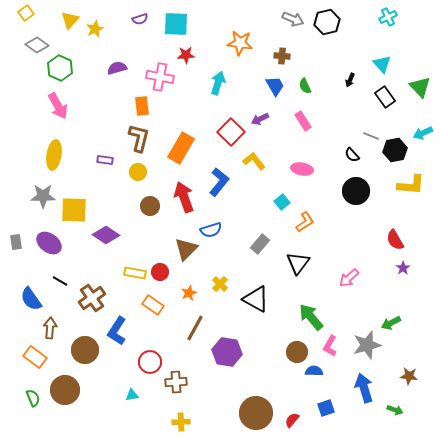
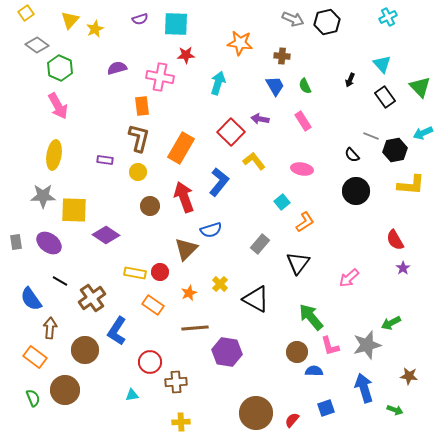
purple arrow at (260, 119): rotated 36 degrees clockwise
brown line at (195, 328): rotated 56 degrees clockwise
pink L-shape at (330, 346): rotated 45 degrees counterclockwise
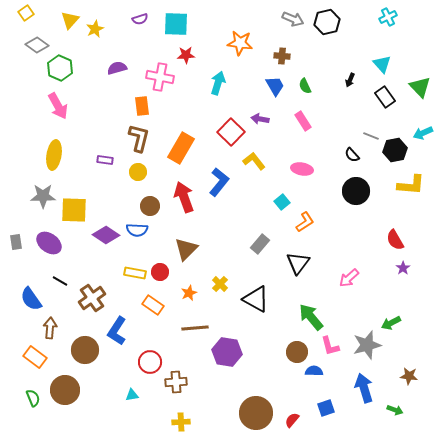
blue semicircle at (211, 230): moved 74 px left; rotated 20 degrees clockwise
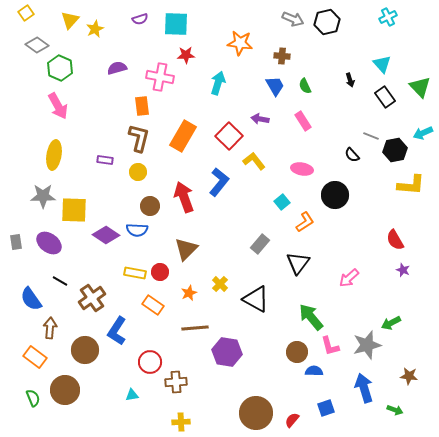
black arrow at (350, 80): rotated 40 degrees counterclockwise
red square at (231, 132): moved 2 px left, 4 px down
orange rectangle at (181, 148): moved 2 px right, 12 px up
black circle at (356, 191): moved 21 px left, 4 px down
purple star at (403, 268): moved 2 px down; rotated 16 degrees counterclockwise
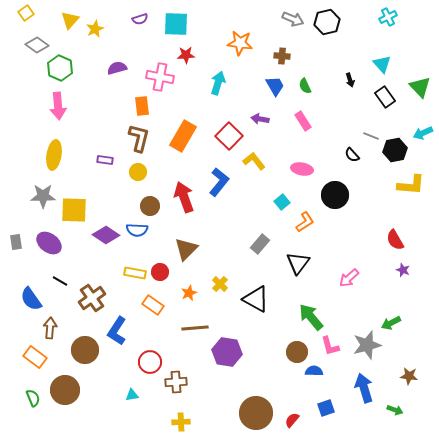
pink arrow at (58, 106): rotated 24 degrees clockwise
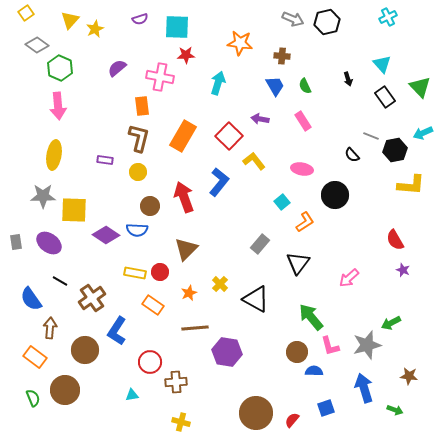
cyan square at (176, 24): moved 1 px right, 3 px down
purple semicircle at (117, 68): rotated 24 degrees counterclockwise
black arrow at (350, 80): moved 2 px left, 1 px up
yellow cross at (181, 422): rotated 18 degrees clockwise
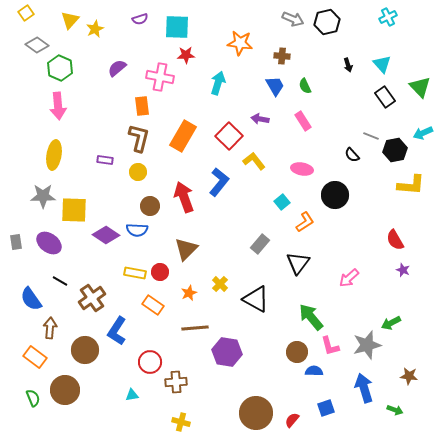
black arrow at (348, 79): moved 14 px up
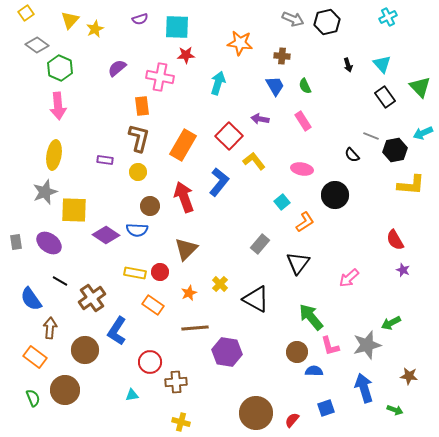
orange rectangle at (183, 136): moved 9 px down
gray star at (43, 196): moved 2 px right, 4 px up; rotated 20 degrees counterclockwise
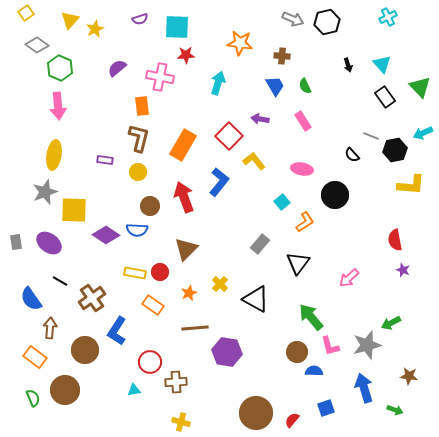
red semicircle at (395, 240): rotated 20 degrees clockwise
cyan triangle at (132, 395): moved 2 px right, 5 px up
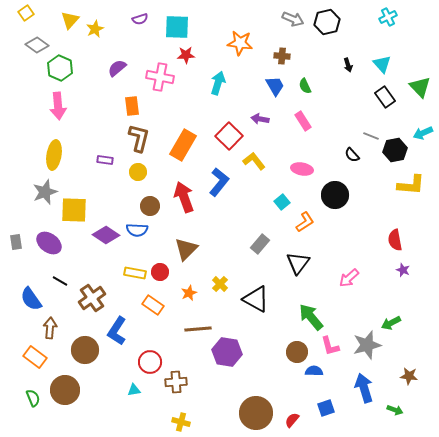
orange rectangle at (142, 106): moved 10 px left
brown line at (195, 328): moved 3 px right, 1 px down
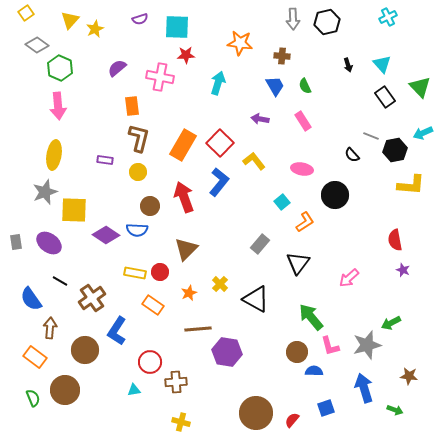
gray arrow at (293, 19): rotated 65 degrees clockwise
red square at (229, 136): moved 9 px left, 7 px down
